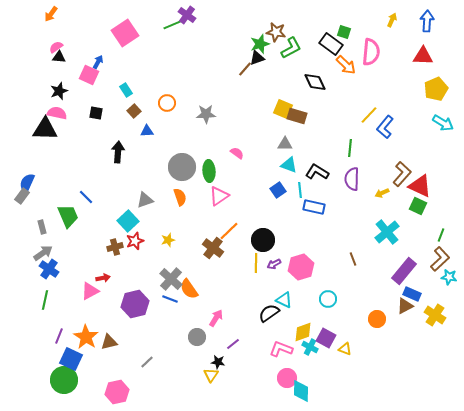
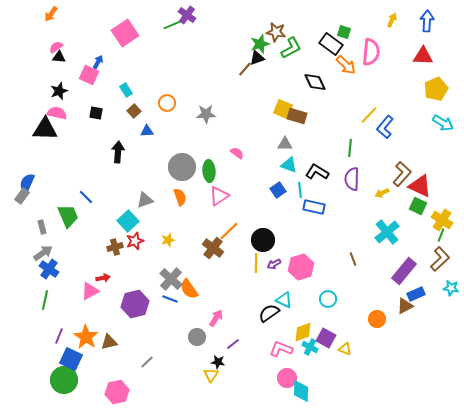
cyan star at (449, 277): moved 2 px right, 11 px down
blue rectangle at (412, 294): moved 4 px right; rotated 48 degrees counterclockwise
yellow cross at (435, 315): moved 7 px right, 95 px up
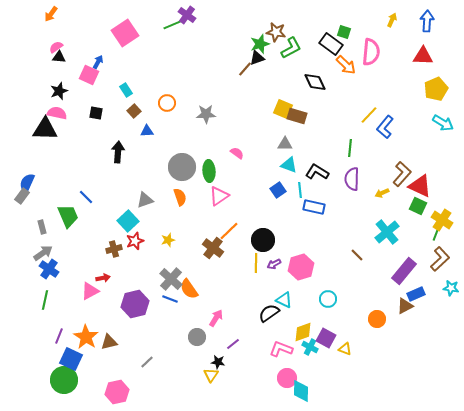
green line at (441, 235): moved 5 px left, 1 px up
brown cross at (115, 247): moved 1 px left, 2 px down
brown line at (353, 259): moved 4 px right, 4 px up; rotated 24 degrees counterclockwise
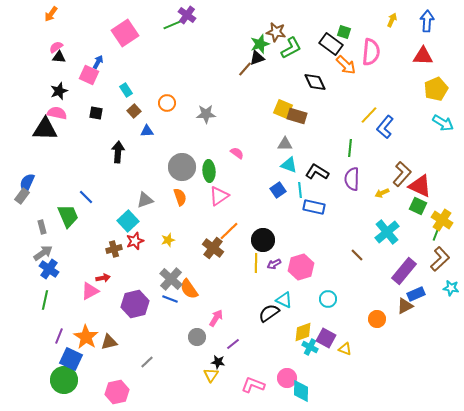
pink L-shape at (281, 349): moved 28 px left, 36 px down
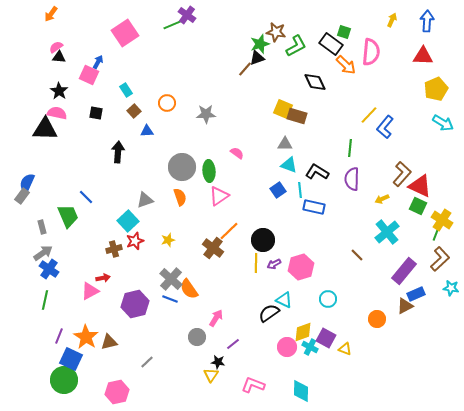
green L-shape at (291, 48): moved 5 px right, 2 px up
black star at (59, 91): rotated 18 degrees counterclockwise
yellow arrow at (382, 193): moved 6 px down
pink circle at (287, 378): moved 31 px up
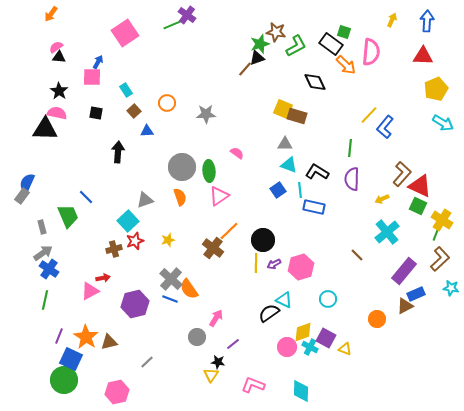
pink square at (89, 75): moved 3 px right, 2 px down; rotated 24 degrees counterclockwise
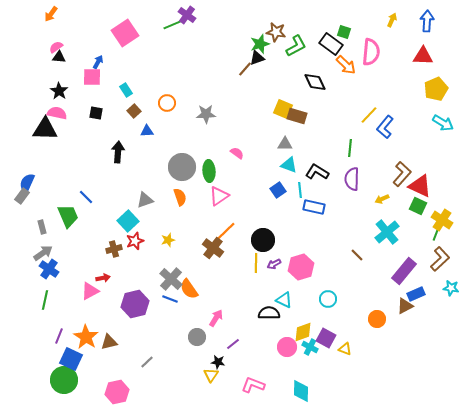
orange line at (229, 231): moved 3 px left
black semicircle at (269, 313): rotated 35 degrees clockwise
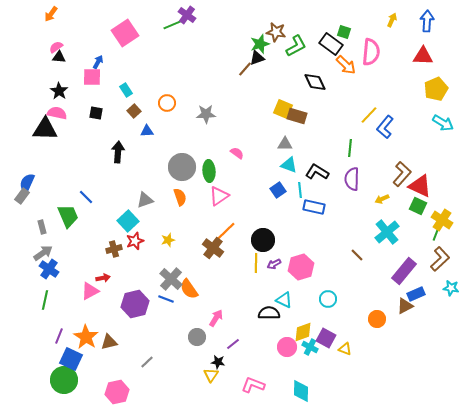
blue line at (170, 299): moved 4 px left
